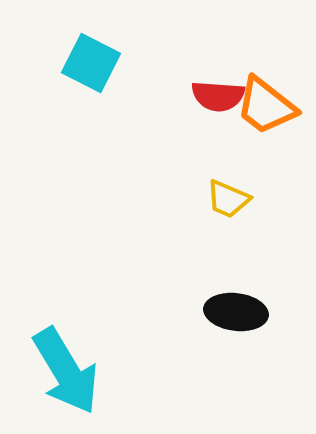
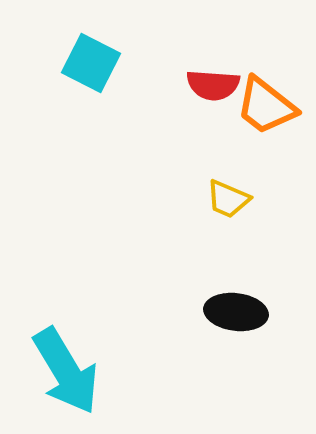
red semicircle: moved 5 px left, 11 px up
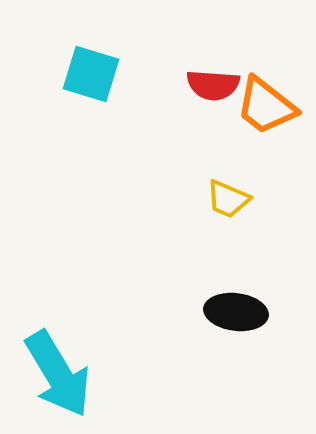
cyan square: moved 11 px down; rotated 10 degrees counterclockwise
cyan arrow: moved 8 px left, 3 px down
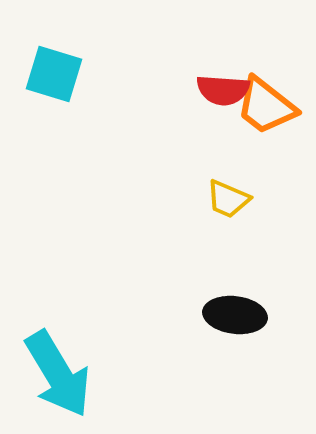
cyan square: moved 37 px left
red semicircle: moved 10 px right, 5 px down
black ellipse: moved 1 px left, 3 px down
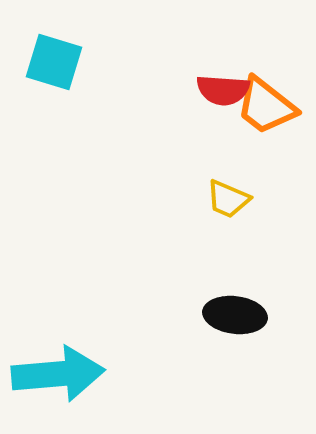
cyan square: moved 12 px up
cyan arrow: rotated 64 degrees counterclockwise
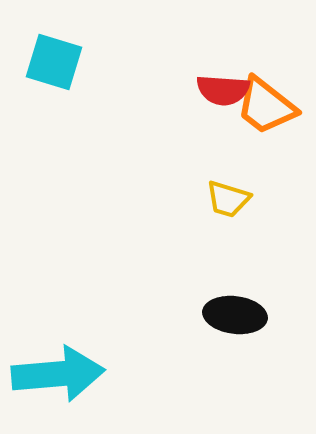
yellow trapezoid: rotated 6 degrees counterclockwise
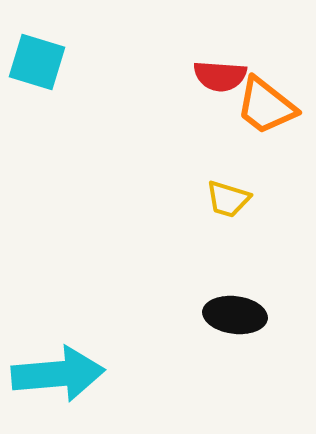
cyan square: moved 17 px left
red semicircle: moved 3 px left, 14 px up
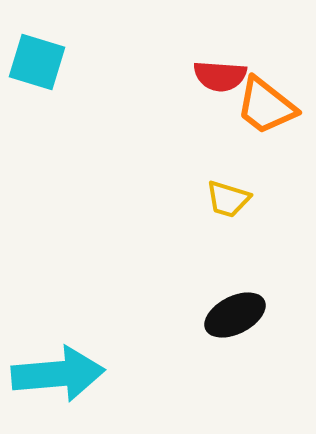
black ellipse: rotated 34 degrees counterclockwise
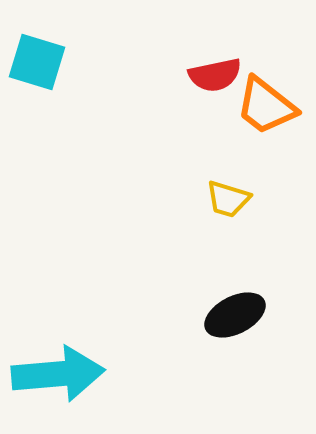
red semicircle: moved 5 px left, 1 px up; rotated 16 degrees counterclockwise
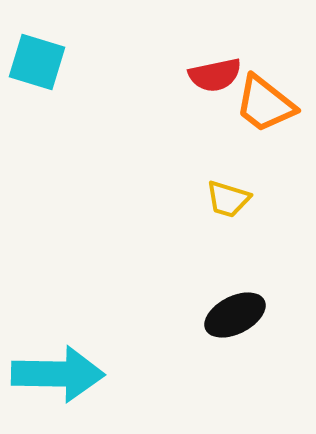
orange trapezoid: moved 1 px left, 2 px up
cyan arrow: rotated 6 degrees clockwise
